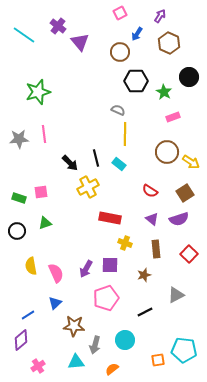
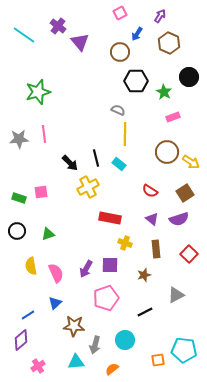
green triangle at (45, 223): moved 3 px right, 11 px down
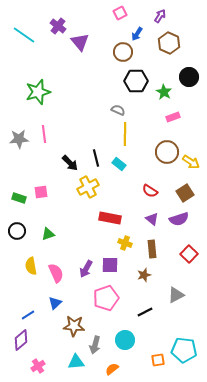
brown circle at (120, 52): moved 3 px right
brown rectangle at (156, 249): moved 4 px left
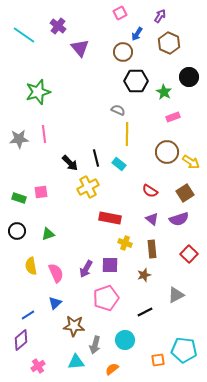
purple triangle at (80, 42): moved 6 px down
yellow line at (125, 134): moved 2 px right
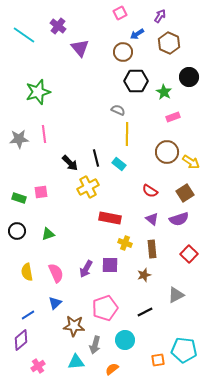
blue arrow at (137, 34): rotated 24 degrees clockwise
yellow semicircle at (31, 266): moved 4 px left, 6 px down
pink pentagon at (106, 298): moved 1 px left, 10 px down
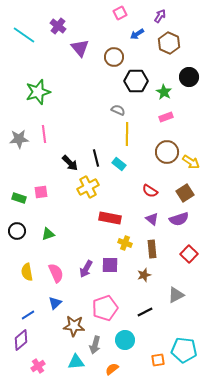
brown circle at (123, 52): moved 9 px left, 5 px down
pink rectangle at (173, 117): moved 7 px left
